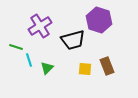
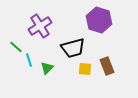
black trapezoid: moved 8 px down
green line: rotated 24 degrees clockwise
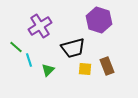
green triangle: moved 1 px right, 2 px down
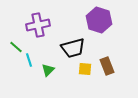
purple cross: moved 2 px left, 1 px up; rotated 20 degrees clockwise
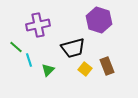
yellow square: rotated 32 degrees clockwise
